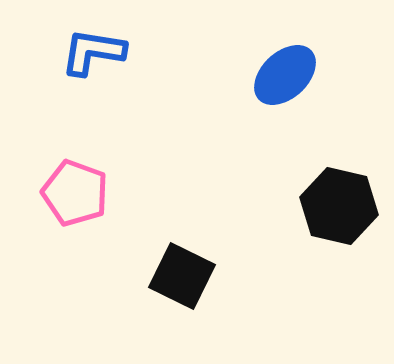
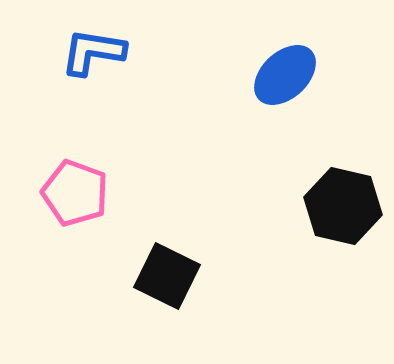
black hexagon: moved 4 px right
black square: moved 15 px left
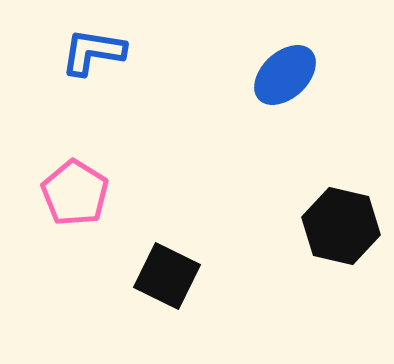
pink pentagon: rotated 12 degrees clockwise
black hexagon: moved 2 px left, 20 px down
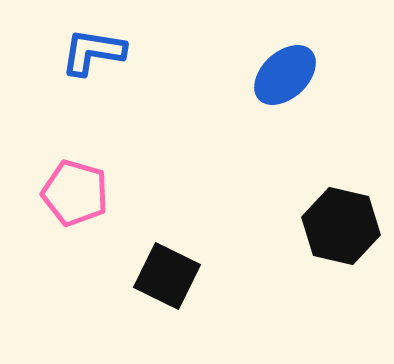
pink pentagon: rotated 16 degrees counterclockwise
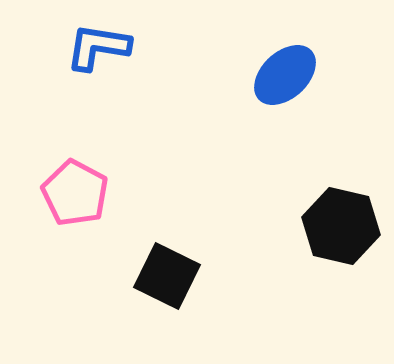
blue L-shape: moved 5 px right, 5 px up
pink pentagon: rotated 12 degrees clockwise
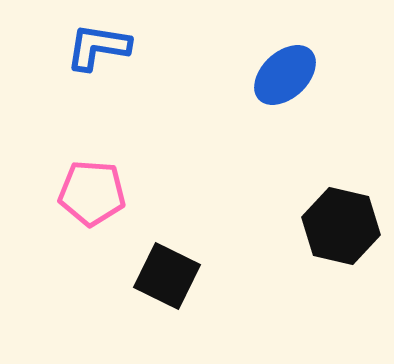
pink pentagon: moved 17 px right; rotated 24 degrees counterclockwise
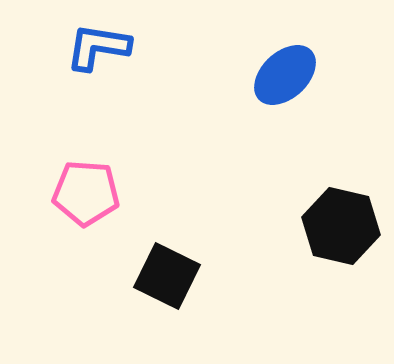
pink pentagon: moved 6 px left
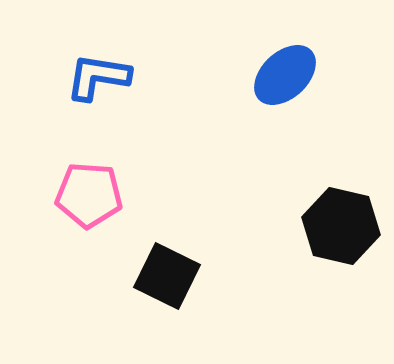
blue L-shape: moved 30 px down
pink pentagon: moved 3 px right, 2 px down
